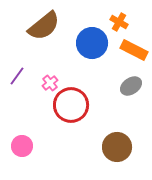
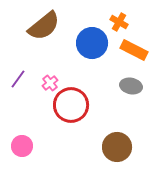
purple line: moved 1 px right, 3 px down
gray ellipse: rotated 45 degrees clockwise
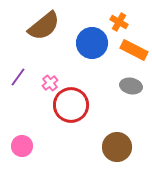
purple line: moved 2 px up
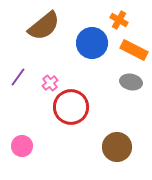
orange cross: moved 2 px up
gray ellipse: moved 4 px up
red circle: moved 2 px down
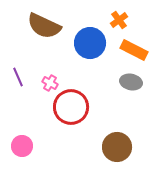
orange cross: rotated 24 degrees clockwise
brown semicircle: rotated 64 degrees clockwise
blue circle: moved 2 px left
purple line: rotated 60 degrees counterclockwise
pink cross: rotated 21 degrees counterclockwise
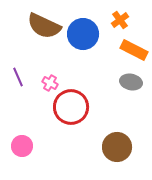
orange cross: moved 1 px right
blue circle: moved 7 px left, 9 px up
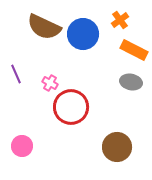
brown semicircle: moved 1 px down
purple line: moved 2 px left, 3 px up
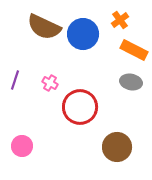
purple line: moved 1 px left, 6 px down; rotated 42 degrees clockwise
red circle: moved 9 px right
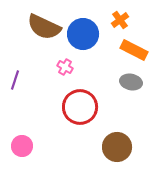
pink cross: moved 15 px right, 16 px up
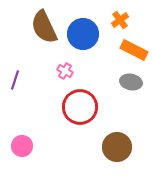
brown semicircle: rotated 40 degrees clockwise
pink cross: moved 4 px down
